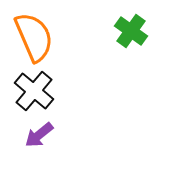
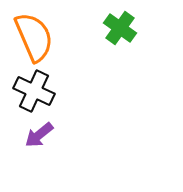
green cross: moved 11 px left, 3 px up
black cross: rotated 15 degrees counterclockwise
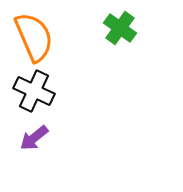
purple arrow: moved 5 px left, 3 px down
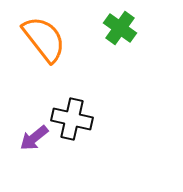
orange semicircle: moved 10 px right, 2 px down; rotated 15 degrees counterclockwise
black cross: moved 38 px right, 28 px down; rotated 12 degrees counterclockwise
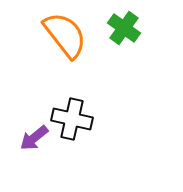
green cross: moved 4 px right
orange semicircle: moved 21 px right, 4 px up
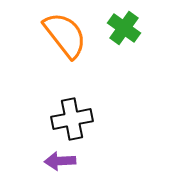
black cross: rotated 24 degrees counterclockwise
purple arrow: moved 26 px right, 23 px down; rotated 36 degrees clockwise
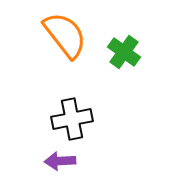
green cross: moved 24 px down
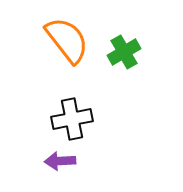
orange semicircle: moved 2 px right, 5 px down
green cross: rotated 24 degrees clockwise
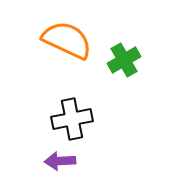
orange semicircle: rotated 27 degrees counterclockwise
green cross: moved 8 px down
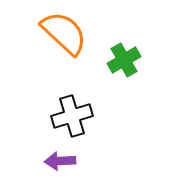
orange semicircle: moved 3 px left, 7 px up; rotated 18 degrees clockwise
black cross: moved 3 px up; rotated 6 degrees counterclockwise
